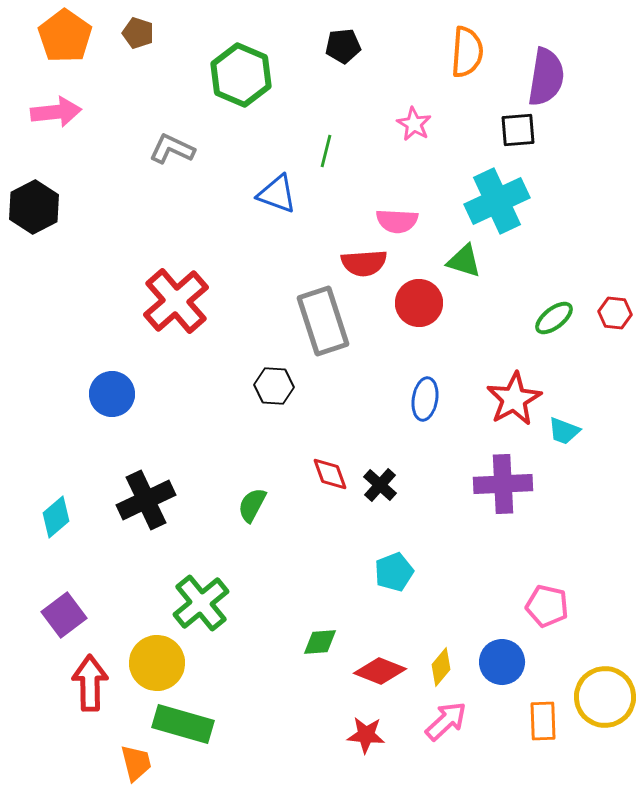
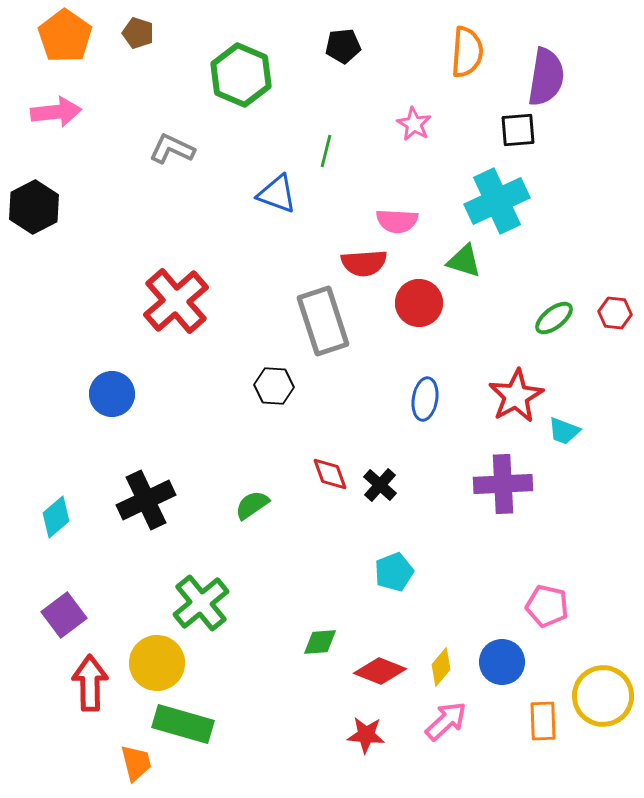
red star at (514, 399): moved 2 px right, 3 px up
green semicircle at (252, 505): rotated 27 degrees clockwise
yellow circle at (605, 697): moved 2 px left, 1 px up
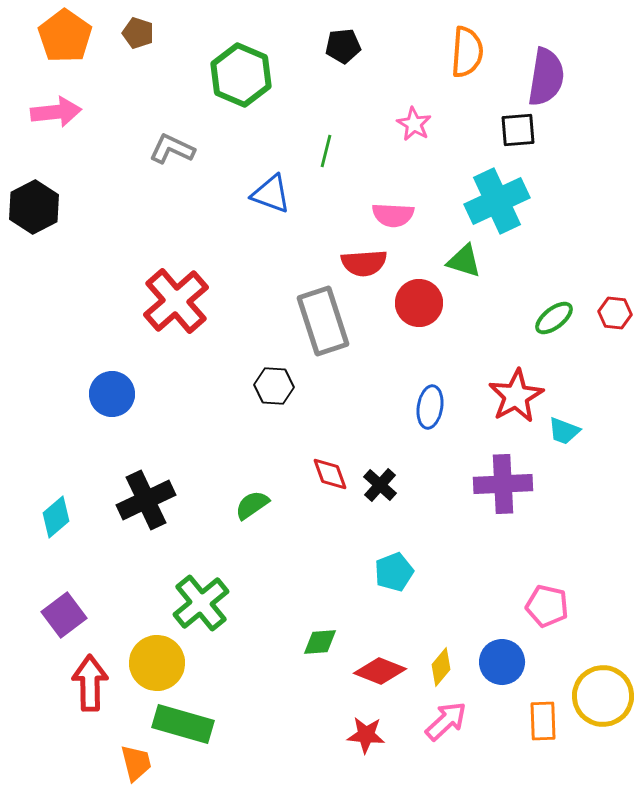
blue triangle at (277, 194): moved 6 px left
pink semicircle at (397, 221): moved 4 px left, 6 px up
blue ellipse at (425, 399): moved 5 px right, 8 px down
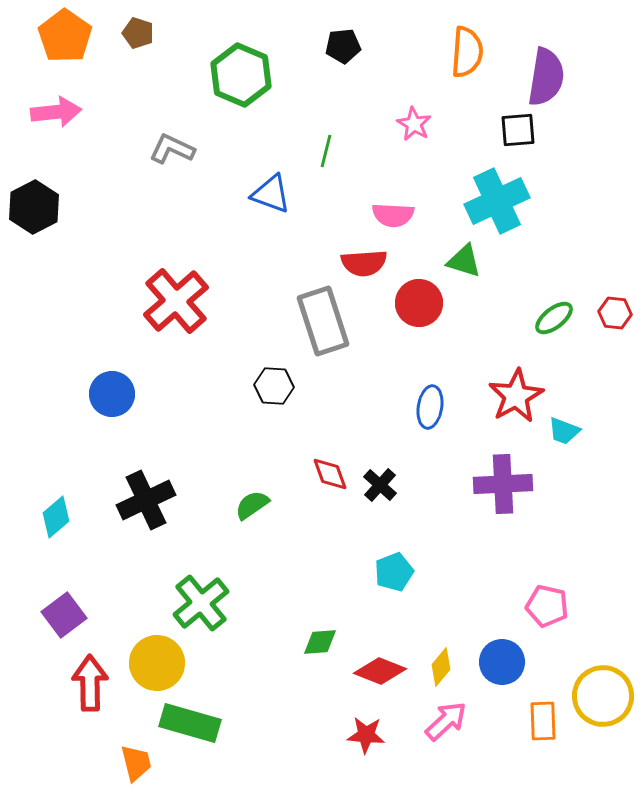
green rectangle at (183, 724): moved 7 px right, 1 px up
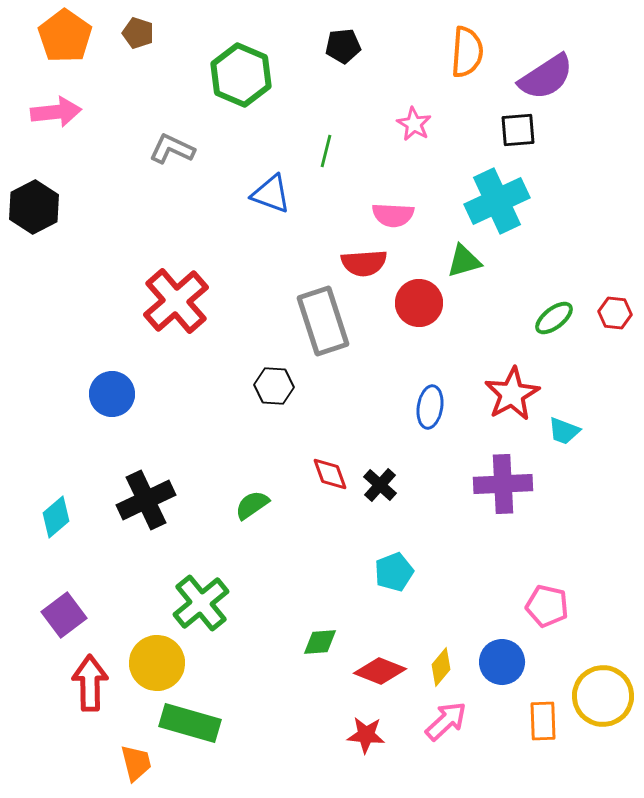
purple semicircle at (546, 77): rotated 48 degrees clockwise
green triangle at (464, 261): rotated 33 degrees counterclockwise
red star at (516, 396): moved 4 px left, 2 px up
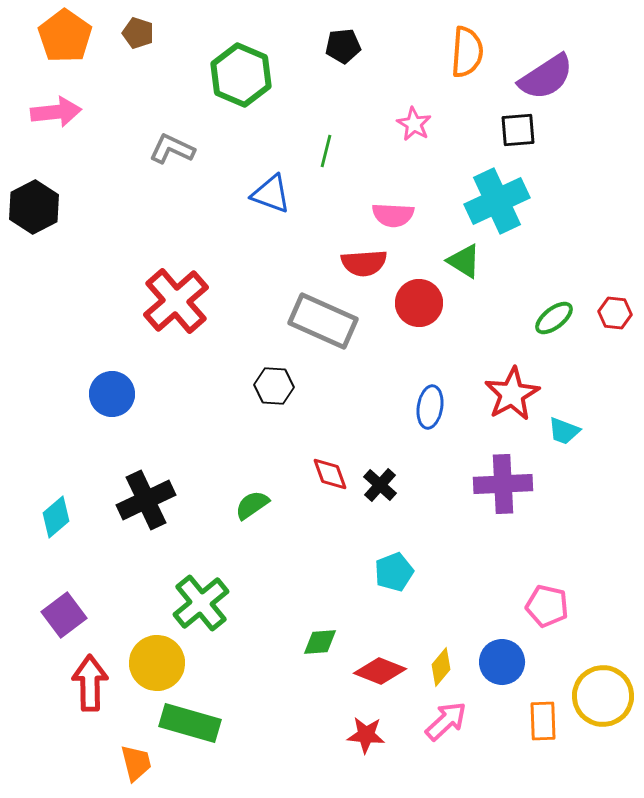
green triangle at (464, 261): rotated 48 degrees clockwise
gray rectangle at (323, 321): rotated 48 degrees counterclockwise
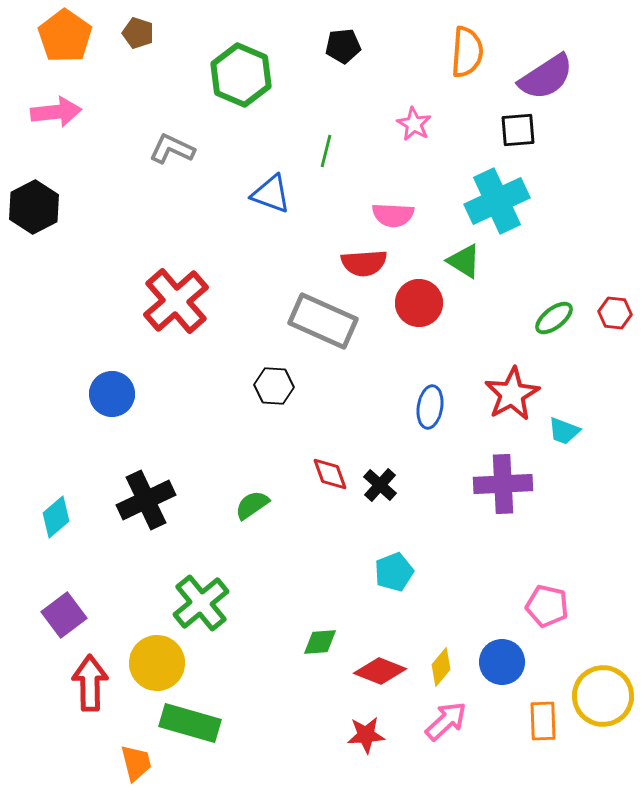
red star at (366, 735): rotated 9 degrees counterclockwise
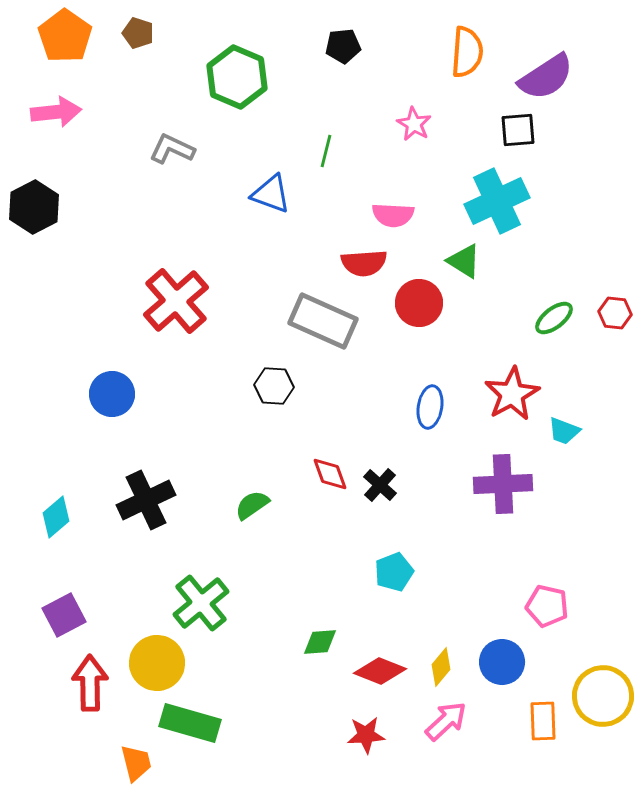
green hexagon at (241, 75): moved 4 px left, 2 px down
purple square at (64, 615): rotated 9 degrees clockwise
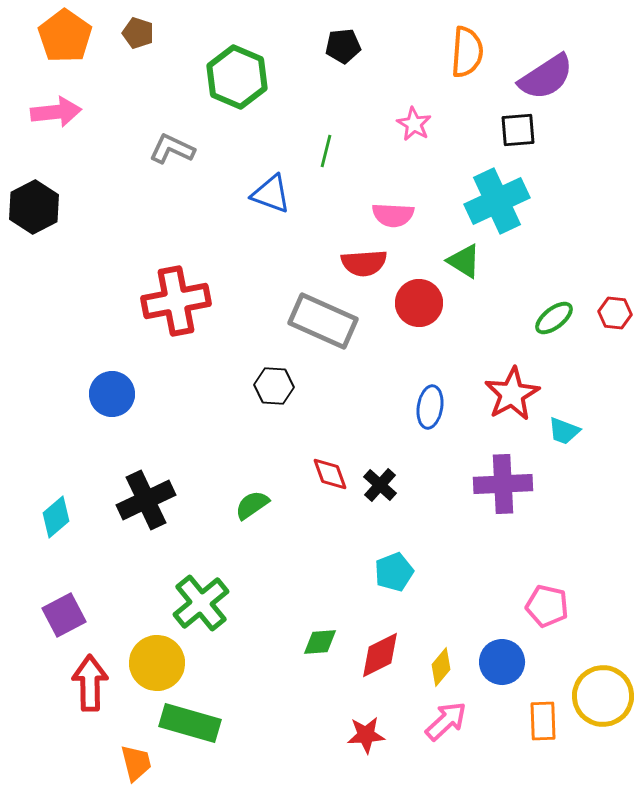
red cross at (176, 301): rotated 30 degrees clockwise
red diamond at (380, 671): moved 16 px up; rotated 48 degrees counterclockwise
